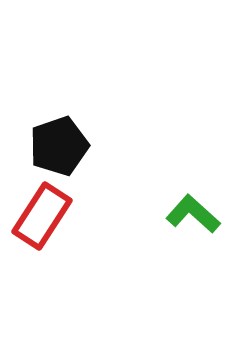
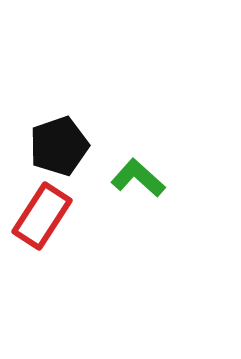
green L-shape: moved 55 px left, 36 px up
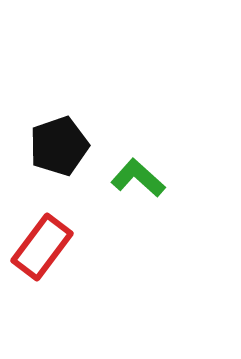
red rectangle: moved 31 px down; rotated 4 degrees clockwise
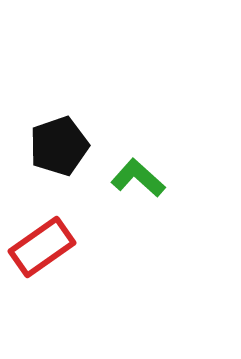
red rectangle: rotated 18 degrees clockwise
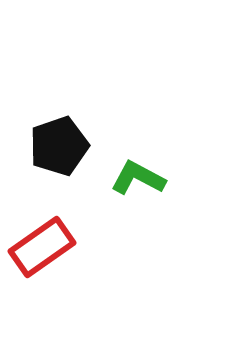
green L-shape: rotated 14 degrees counterclockwise
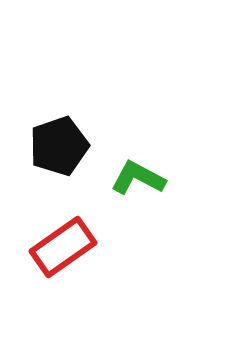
red rectangle: moved 21 px right
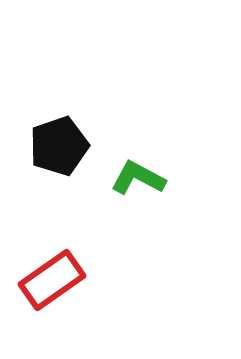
red rectangle: moved 11 px left, 33 px down
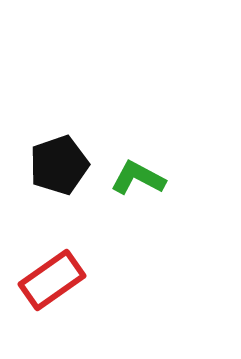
black pentagon: moved 19 px down
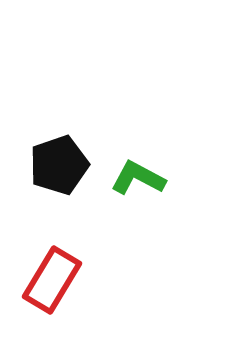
red rectangle: rotated 24 degrees counterclockwise
